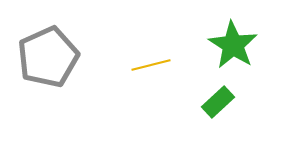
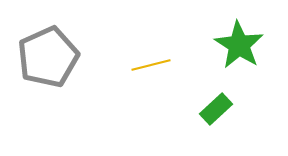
green star: moved 6 px right
green rectangle: moved 2 px left, 7 px down
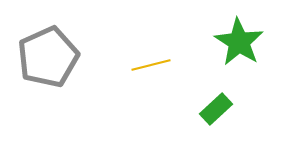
green star: moved 3 px up
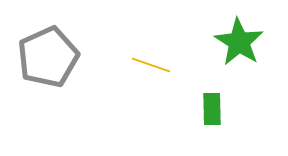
yellow line: rotated 33 degrees clockwise
green rectangle: moved 4 px left; rotated 48 degrees counterclockwise
